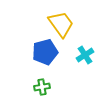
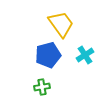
blue pentagon: moved 3 px right, 3 px down
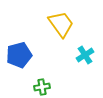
blue pentagon: moved 29 px left
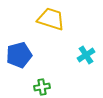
yellow trapezoid: moved 10 px left, 5 px up; rotated 36 degrees counterclockwise
cyan cross: moved 1 px right
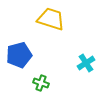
cyan cross: moved 8 px down
green cross: moved 1 px left, 4 px up; rotated 28 degrees clockwise
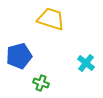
blue pentagon: moved 1 px down
cyan cross: rotated 18 degrees counterclockwise
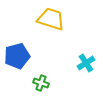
blue pentagon: moved 2 px left
cyan cross: rotated 18 degrees clockwise
